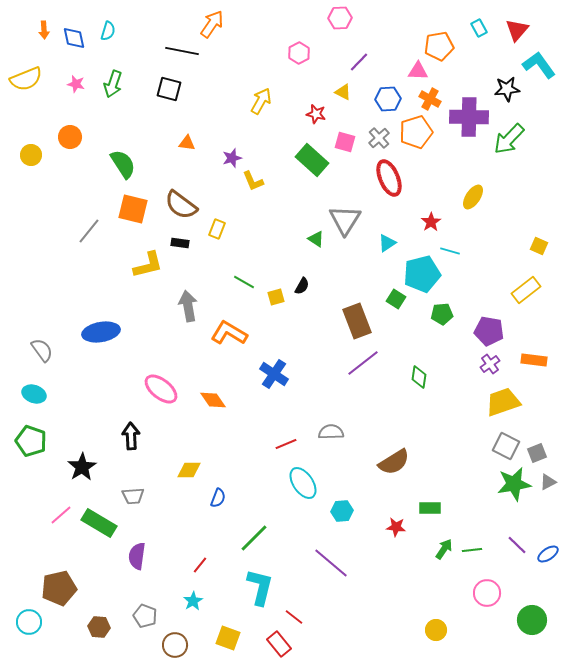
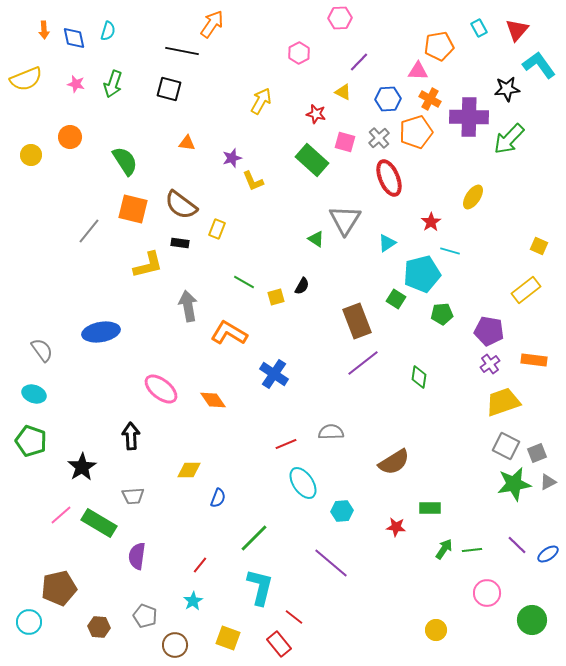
green semicircle at (123, 164): moved 2 px right, 3 px up
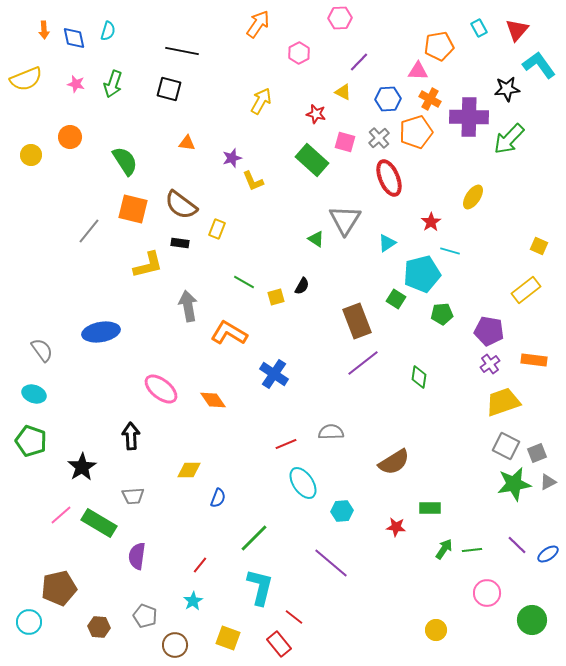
orange arrow at (212, 24): moved 46 px right
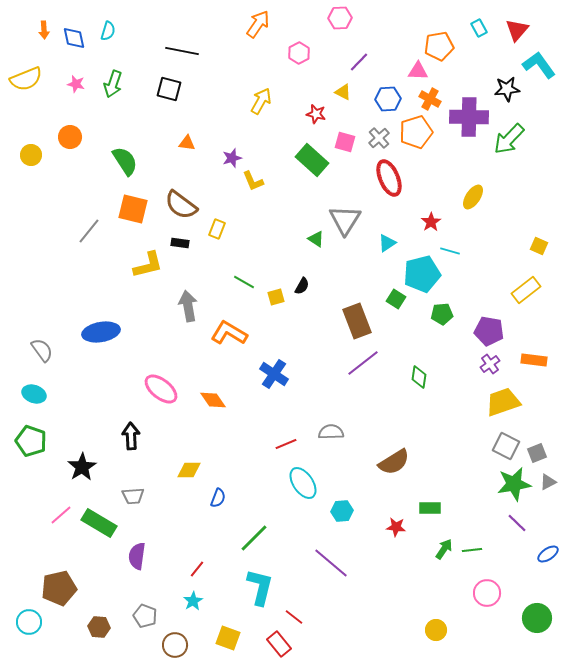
purple line at (517, 545): moved 22 px up
red line at (200, 565): moved 3 px left, 4 px down
green circle at (532, 620): moved 5 px right, 2 px up
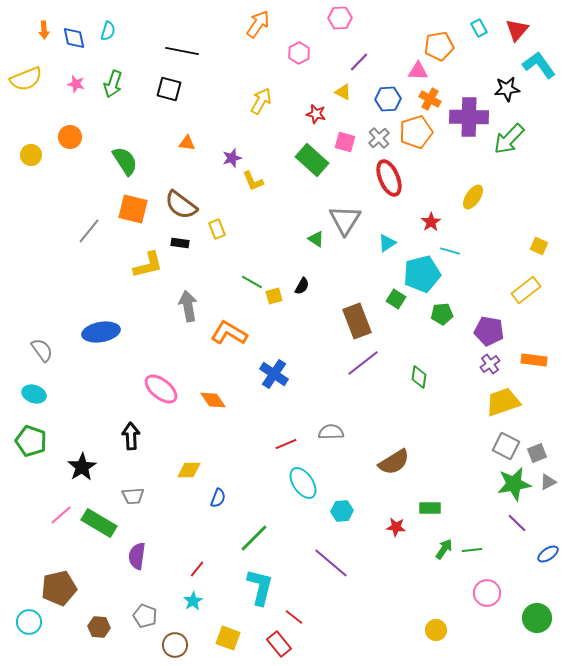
yellow rectangle at (217, 229): rotated 42 degrees counterclockwise
green line at (244, 282): moved 8 px right
yellow square at (276, 297): moved 2 px left, 1 px up
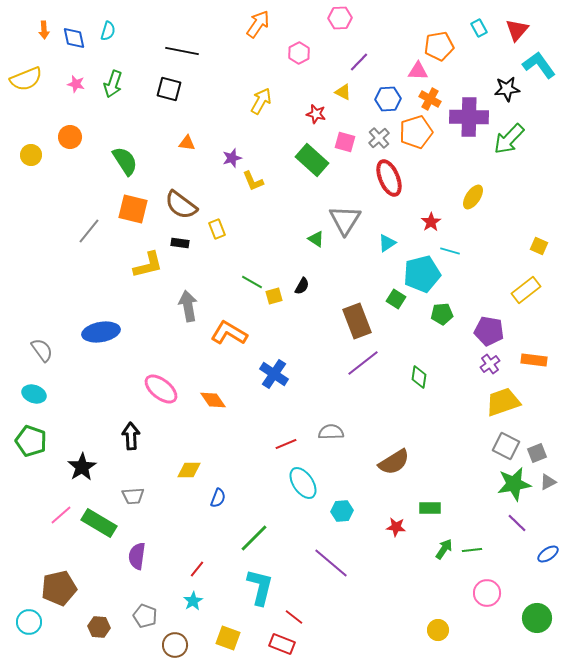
yellow circle at (436, 630): moved 2 px right
red rectangle at (279, 644): moved 3 px right; rotated 30 degrees counterclockwise
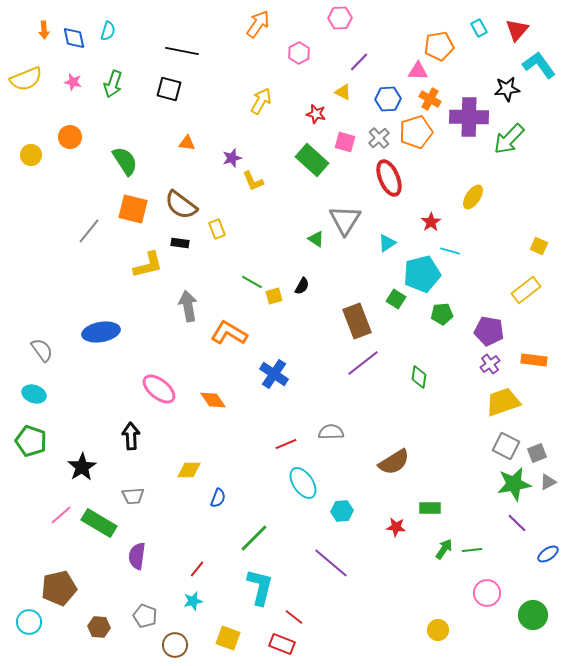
pink star at (76, 84): moved 3 px left, 2 px up
pink ellipse at (161, 389): moved 2 px left
cyan star at (193, 601): rotated 18 degrees clockwise
green circle at (537, 618): moved 4 px left, 3 px up
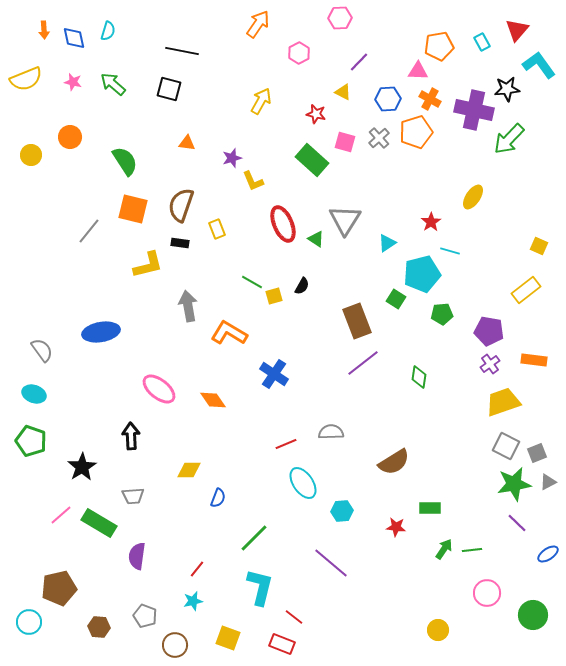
cyan rectangle at (479, 28): moved 3 px right, 14 px down
green arrow at (113, 84): rotated 112 degrees clockwise
purple cross at (469, 117): moved 5 px right, 7 px up; rotated 12 degrees clockwise
red ellipse at (389, 178): moved 106 px left, 46 px down
brown semicircle at (181, 205): rotated 72 degrees clockwise
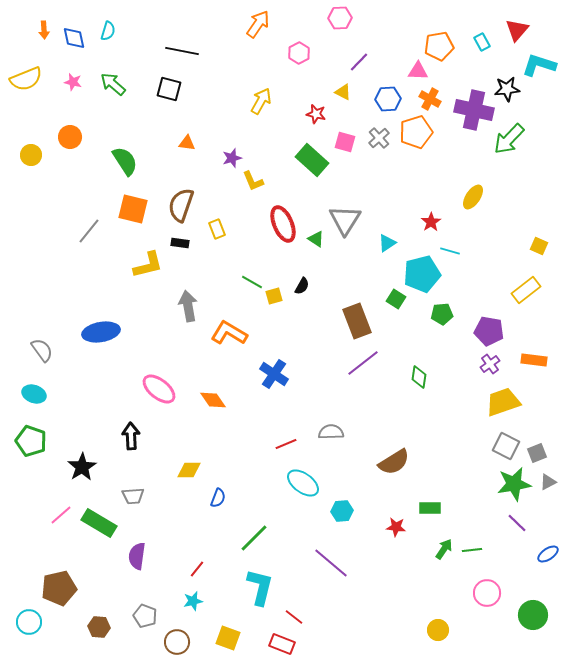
cyan L-shape at (539, 65): rotated 36 degrees counterclockwise
cyan ellipse at (303, 483): rotated 20 degrees counterclockwise
brown circle at (175, 645): moved 2 px right, 3 px up
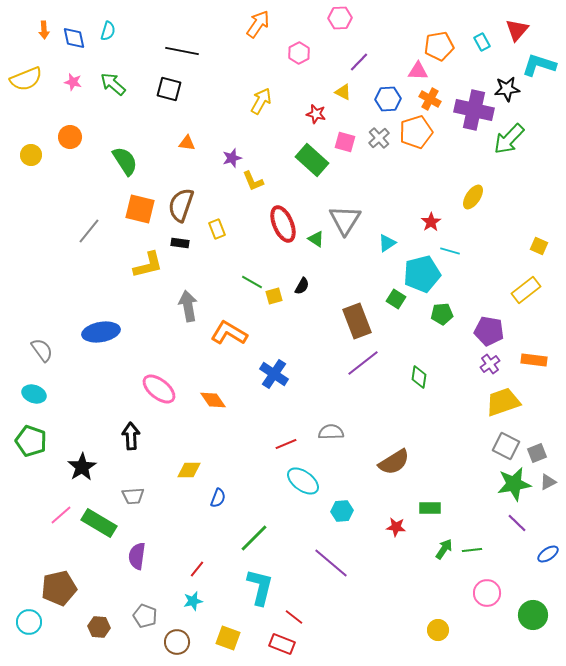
orange square at (133, 209): moved 7 px right
cyan ellipse at (303, 483): moved 2 px up
